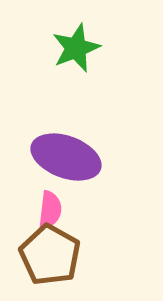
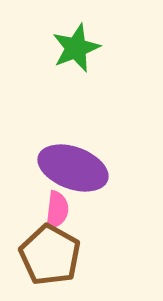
purple ellipse: moved 7 px right, 11 px down
pink semicircle: moved 7 px right
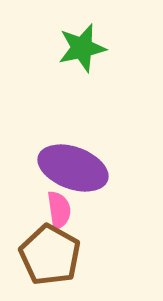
green star: moved 6 px right; rotated 9 degrees clockwise
pink semicircle: moved 2 px right; rotated 15 degrees counterclockwise
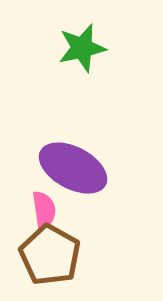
purple ellipse: rotated 8 degrees clockwise
pink semicircle: moved 15 px left
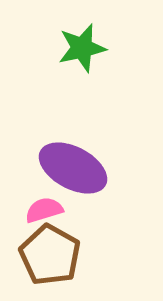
pink semicircle: rotated 99 degrees counterclockwise
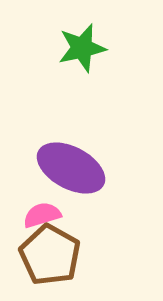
purple ellipse: moved 2 px left
pink semicircle: moved 2 px left, 5 px down
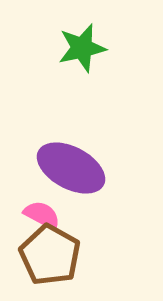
pink semicircle: rotated 45 degrees clockwise
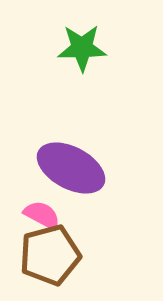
green star: rotated 12 degrees clockwise
brown pentagon: rotated 28 degrees clockwise
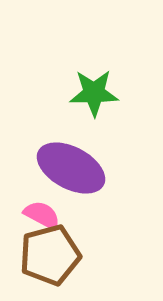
green star: moved 12 px right, 45 px down
